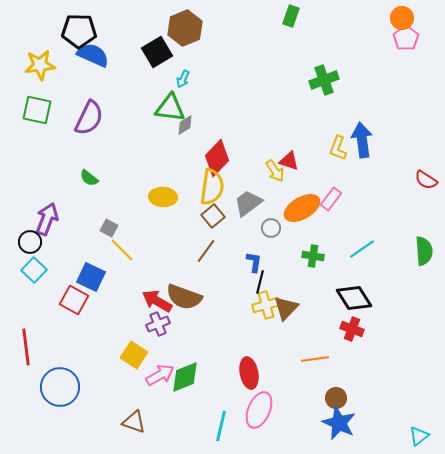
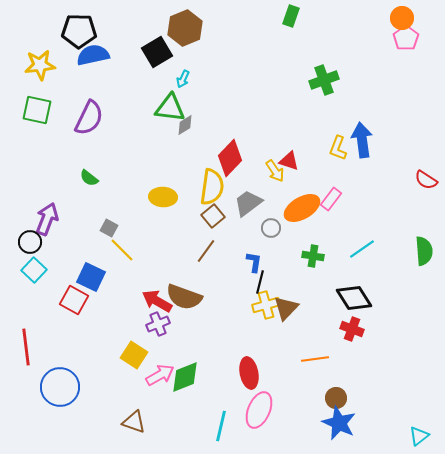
blue semicircle at (93, 55): rotated 36 degrees counterclockwise
red diamond at (217, 158): moved 13 px right
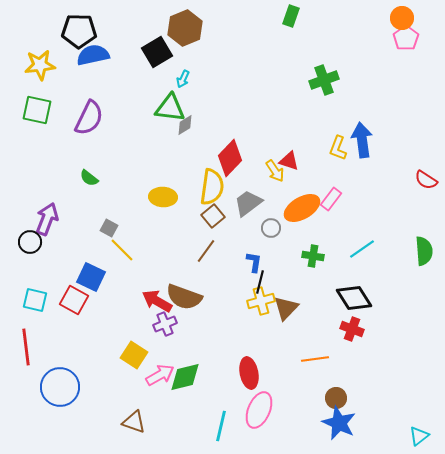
cyan square at (34, 270): moved 1 px right, 30 px down; rotated 30 degrees counterclockwise
yellow cross at (266, 305): moved 5 px left, 4 px up
purple cross at (158, 324): moved 7 px right
green diamond at (185, 377): rotated 8 degrees clockwise
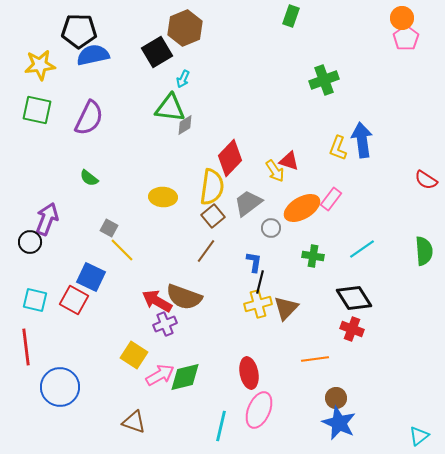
yellow cross at (261, 301): moved 3 px left, 3 px down
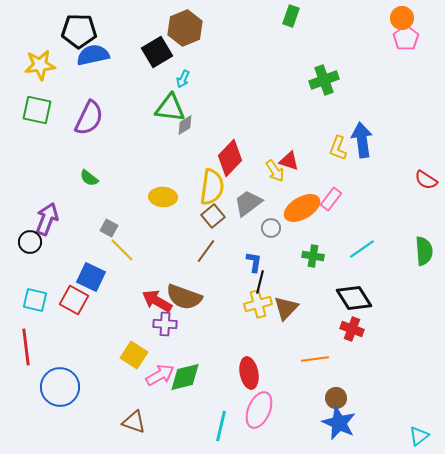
purple cross at (165, 324): rotated 25 degrees clockwise
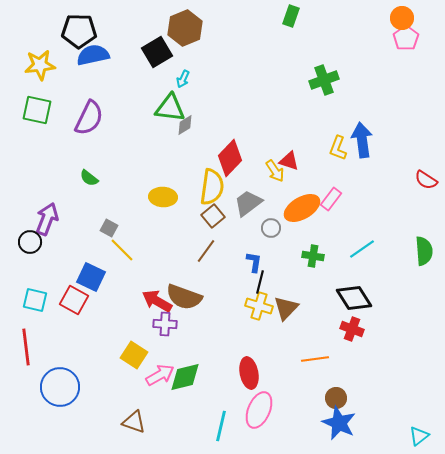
yellow cross at (258, 304): moved 1 px right, 2 px down; rotated 32 degrees clockwise
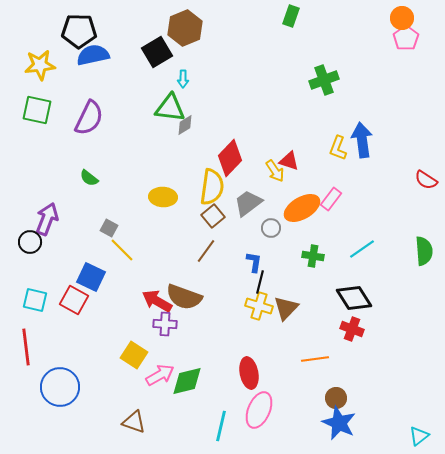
cyan arrow at (183, 79): rotated 24 degrees counterclockwise
green diamond at (185, 377): moved 2 px right, 4 px down
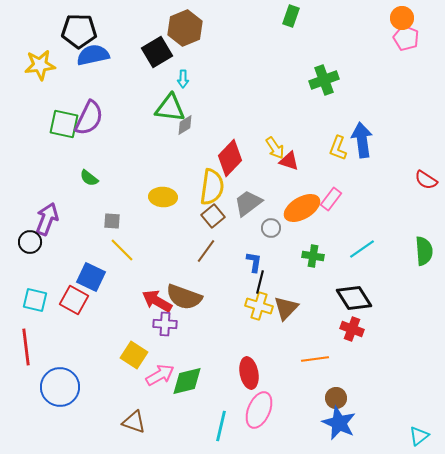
pink pentagon at (406, 38): rotated 15 degrees counterclockwise
green square at (37, 110): moved 27 px right, 14 px down
yellow arrow at (275, 171): moved 23 px up
gray square at (109, 228): moved 3 px right, 7 px up; rotated 24 degrees counterclockwise
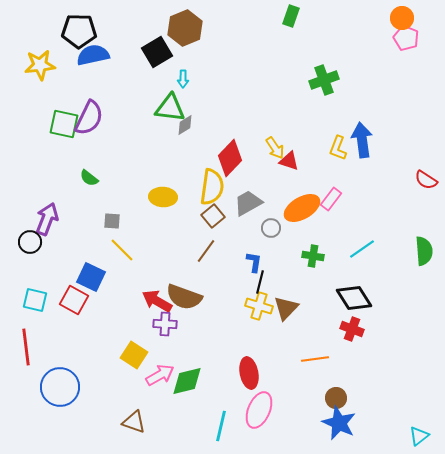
gray trapezoid at (248, 203): rotated 8 degrees clockwise
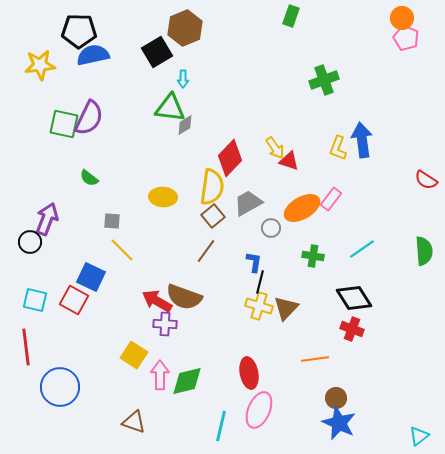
pink arrow at (160, 375): rotated 60 degrees counterclockwise
